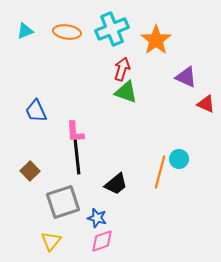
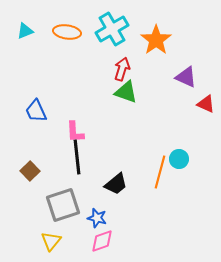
cyan cross: rotated 8 degrees counterclockwise
gray square: moved 3 px down
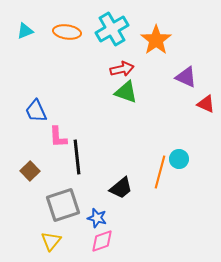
red arrow: rotated 60 degrees clockwise
pink L-shape: moved 17 px left, 5 px down
black trapezoid: moved 5 px right, 4 px down
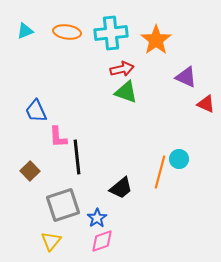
cyan cross: moved 1 px left, 4 px down; rotated 24 degrees clockwise
blue star: rotated 24 degrees clockwise
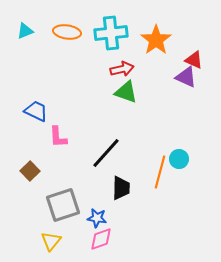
red triangle: moved 12 px left, 44 px up
blue trapezoid: rotated 140 degrees clockwise
black line: moved 29 px right, 4 px up; rotated 48 degrees clockwise
black trapezoid: rotated 50 degrees counterclockwise
blue star: rotated 30 degrees counterclockwise
pink diamond: moved 1 px left, 2 px up
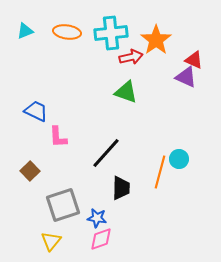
red arrow: moved 9 px right, 12 px up
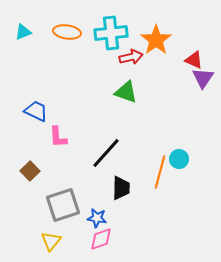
cyan triangle: moved 2 px left, 1 px down
purple triangle: moved 17 px right, 1 px down; rotated 40 degrees clockwise
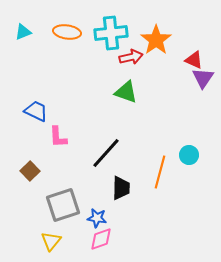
cyan circle: moved 10 px right, 4 px up
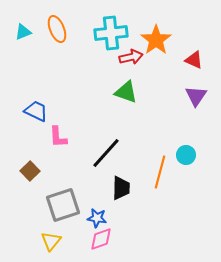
orange ellipse: moved 10 px left, 3 px up; rotated 60 degrees clockwise
purple triangle: moved 7 px left, 18 px down
cyan circle: moved 3 px left
